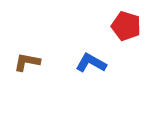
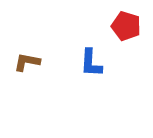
blue L-shape: rotated 116 degrees counterclockwise
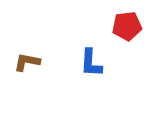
red pentagon: moved 1 px right; rotated 24 degrees counterclockwise
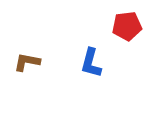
blue L-shape: rotated 12 degrees clockwise
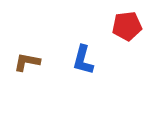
blue L-shape: moved 8 px left, 3 px up
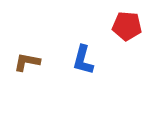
red pentagon: rotated 12 degrees clockwise
